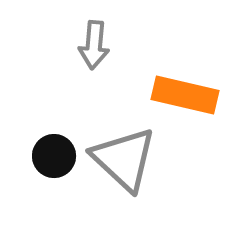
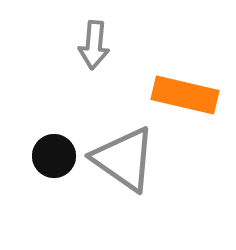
gray triangle: rotated 8 degrees counterclockwise
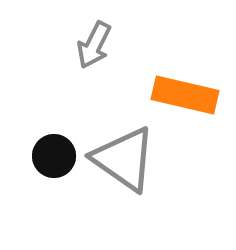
gray arrow: rotated 21 degrees clockwise
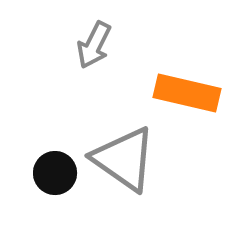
orange rectangle: moved 2 px right, 2 px up
black circle: moved 1 px right, 17 px down
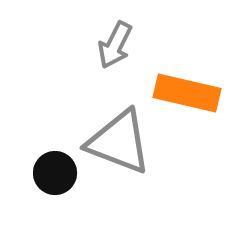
gray arrow: moved 21 px right
gray triangle: moved 5 px left, 17 px up; rotated 14 degrees counterclockwise
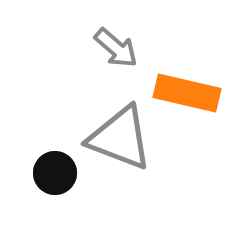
gray arrow: moved 1 px right, 3 px down; rotated 75 degrees counterclockwise
gray triangle: moved 1 px right, 4 px up
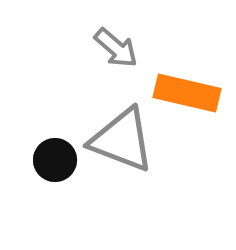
gray triangle: moved 2 px right, 2 px down
black circle: moved 13 px up
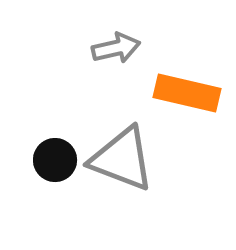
gray arrow: rotated 54 degrees counterclockwise
gray triangle: moved 19 px down
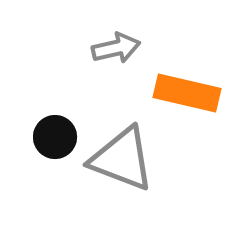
black circle: moved 23 px up
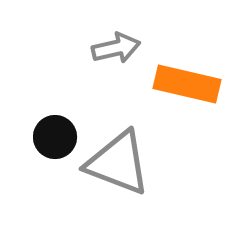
orange rectangle: moved 9 px up
gray triangle: moved 4 px left, 4 px down
